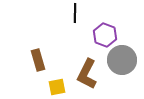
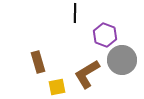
brown rectangle: moved 2 px down
brown L-shape: rotated 32 degrees clockwise
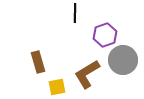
purple hexagon: rotated 20 degrees clockwise
gray circle: moved 1 px right
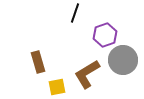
black line: rotated 18 degrees clockwise
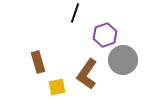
brown L-shape: rotated 24 degrees counterclockwise
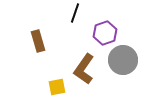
purple hexagon: moved 2 px up
brown rectangle: moved 21 px up
brown L-shape: moved 3 px left, 5 px up
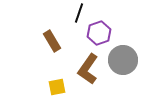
black line: moved 4 px right
purple hexagon: moved 6 px left
brown rectangle: moved 14 px right; rotated 15 degrees counterclockwise
brown L-shape: moved 4 px right
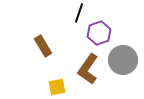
brown rectangle: moved 9 px left, 5 px down
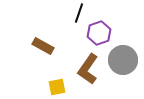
brown rectangle: rotated 30 degrees counterclockwise
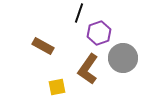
gray circle: moved 2 px up
